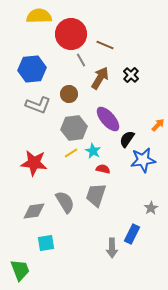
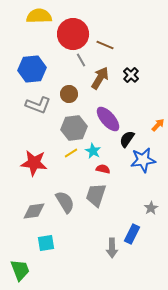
red circle: moved 2 px right
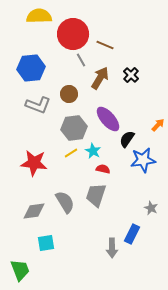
blue hexagon: moved 1 px left, 1 px up
gray star: rotated 16 degrees counterclockwise
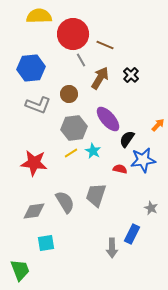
red semicircle: moved 17 px right
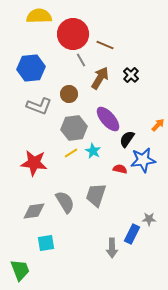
gray L-shape: moved 1 px right, 1 px down
gray star: moved 2 px left, 11 px down; rotated 24 degrees counterclockwise
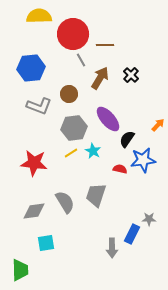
brown line: rotated 24 degrees counterclockwise
green trapezoid: rotated 20 degrees clockwise
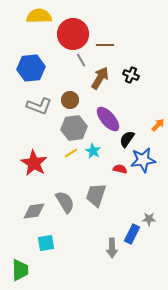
black cross: rotated 21 degrees counterclockwise
brown circle: moved 1 px right, 6 px down
red star: rotated 24 degrees clockwise
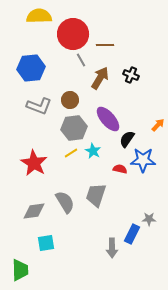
blue star: rotated 10 degrees clockwise
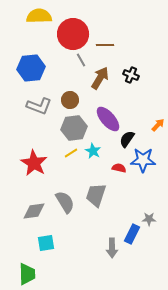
red semicircle: moved 1 px left, 1 px up
green trapezoid: moved 7 px right, 4 px down
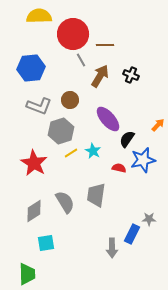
brown arrow: moved 2 px up
gray hexagon: moved 13 px left, 3 px down; rotated 10 degrees counterclockwise
blue star: rotated 15 degrees counterclockwise
gray trapezoid: rotated 10 degrees counterclockwise
gray diamond: rotated 25 degrees counterclockwise
